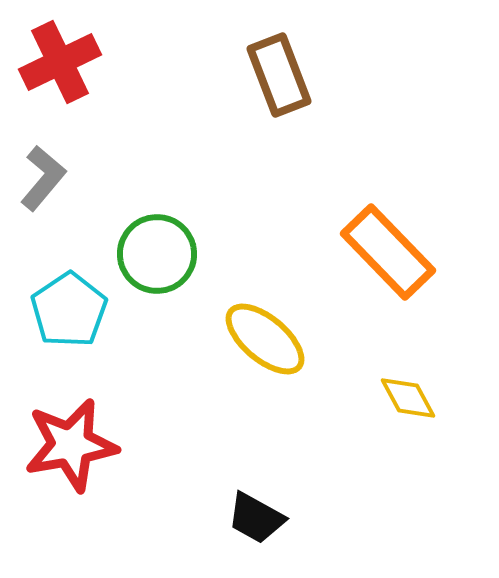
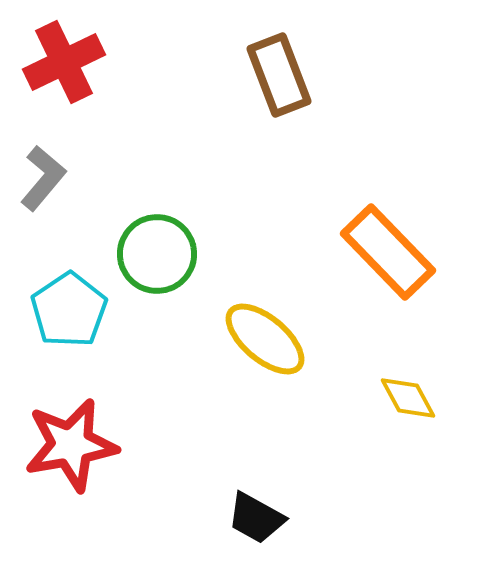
red cross: moved 4 px right
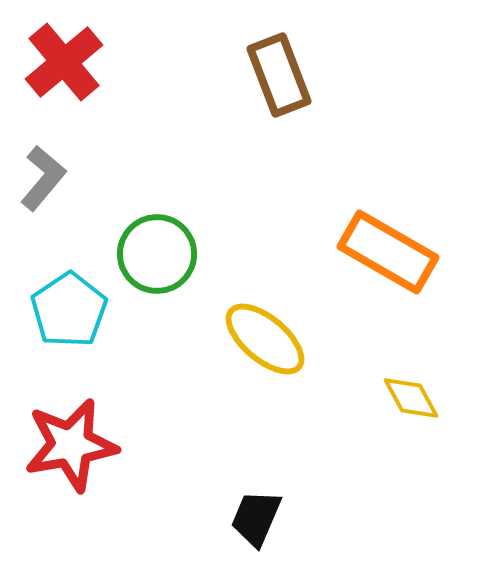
red cross: rotated 14 degrees counterclockwise
orange rectangle: rotated 16 degrees counterclockwise
yellow diamond: moved 3 px right
black trapezoid: rotated 84 degrees clockwise
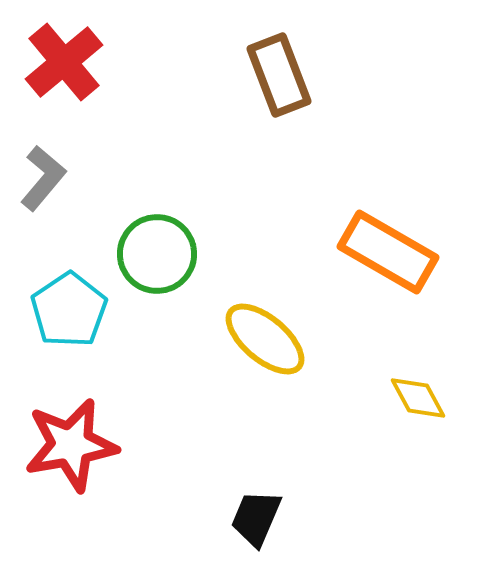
yellow diamond: moved 7 px right
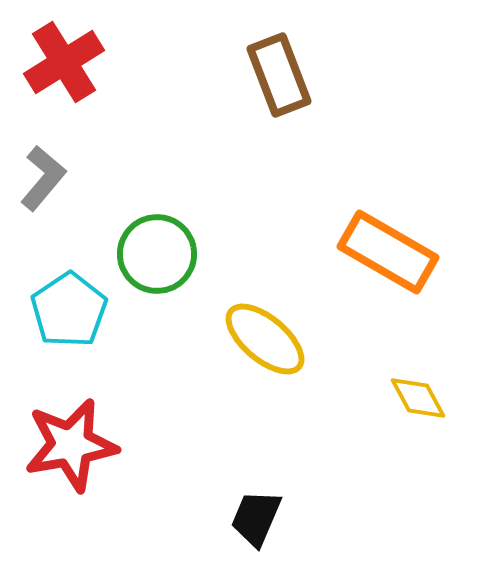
red cross: rotated 8 degrees clockwise
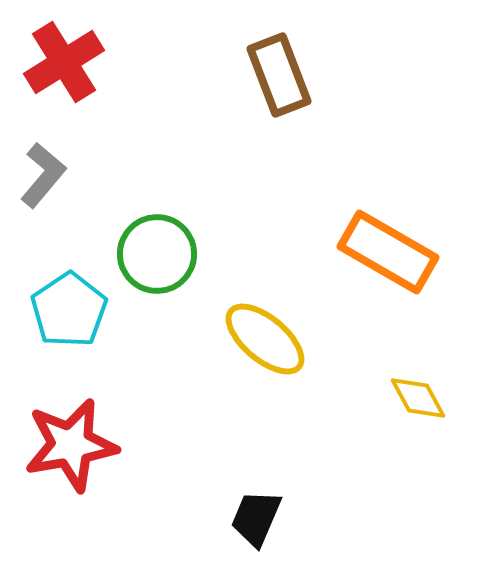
gray L-shape: moved 3 px up
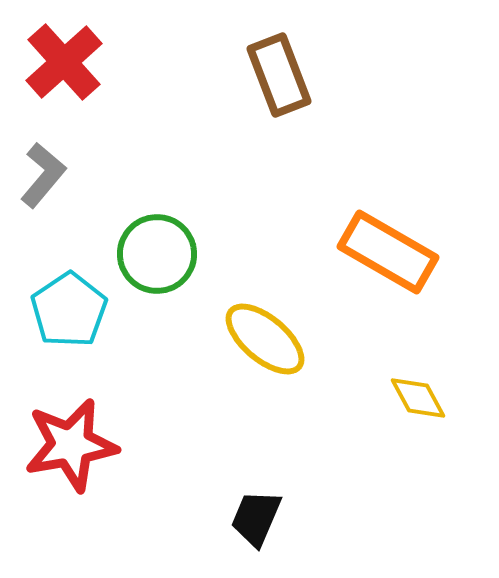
red cross: rotated 10 degrees counterclockwise
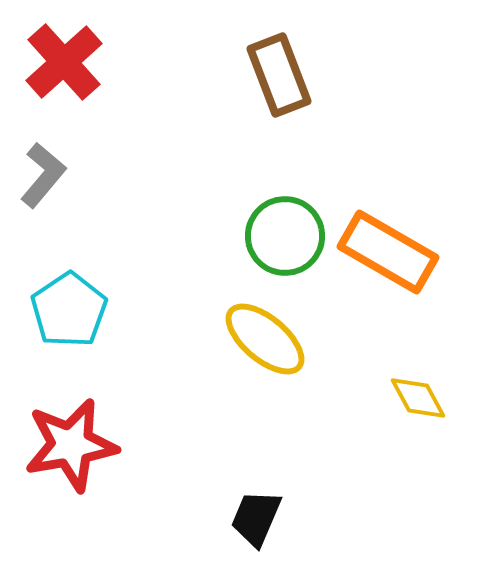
green circle: moved 128 px right, 18 px up
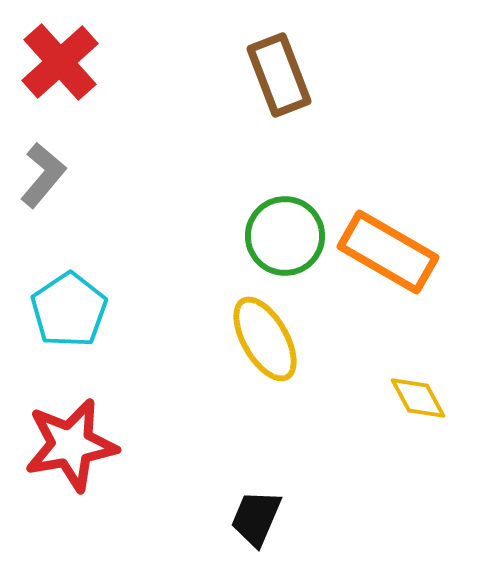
red cross: moved 4 px left
yellow ellipse: rotated 20 degrees clockwise
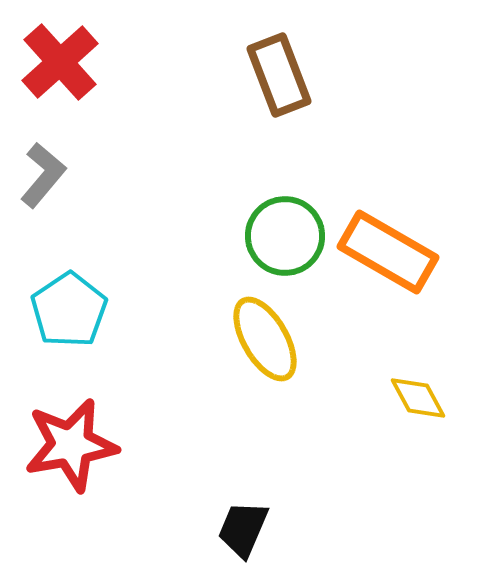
black trapezoid: moved 13 px left, 11 px down
